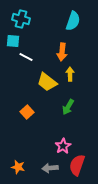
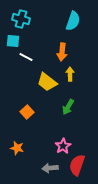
orange star: moved 1 px left, 19 px up
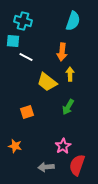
cyan cross: moved 2 px right, 2 px down
orange square: rotated 24 degrees clockwise
orange star: moved 2 px left, 2 px up
gray arrow: moved 4 px left, 1 px up
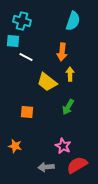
cyan cross: moved 1 px left
orange square: rotated 24 degrees clockwise
pink star: rotated 14 degrees counterclockwise
red semicircle: rotated 40 degrees clockwise
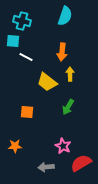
cyan semicircle: moved 8 px left, 5 px up
orange star: rotated 16 degrees counterclockwise
red semicircle: moved 4 px right, 2 px up
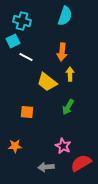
cyan square: rotated 32 degrees counterclockwise
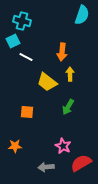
cyan semicircle: moved 17 px right, 1 px up
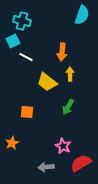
orange star: moved 3 px left, 3 px up; rotated 24 degrees counterclockwise
